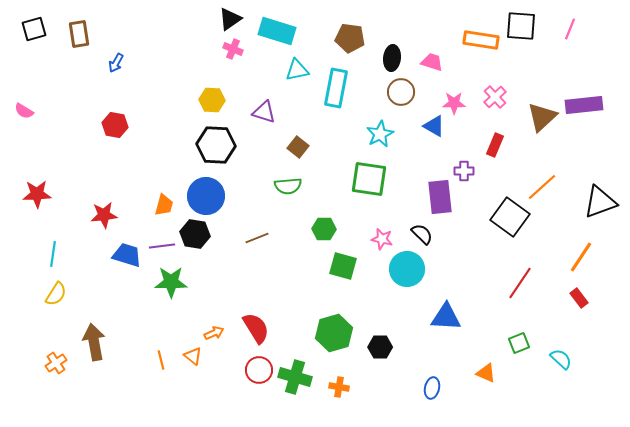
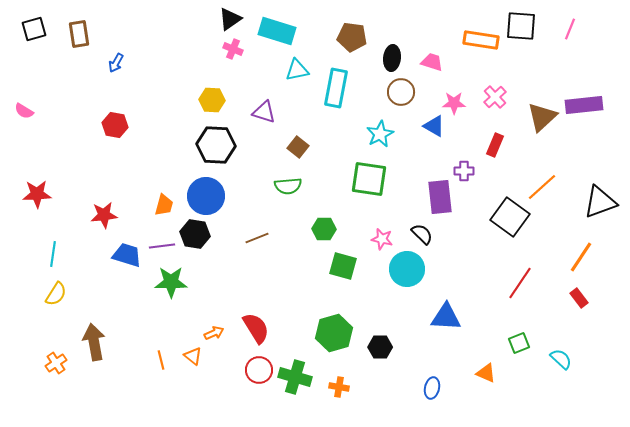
brown pentagon at (350, 38): moved 2 px right, 1 px up
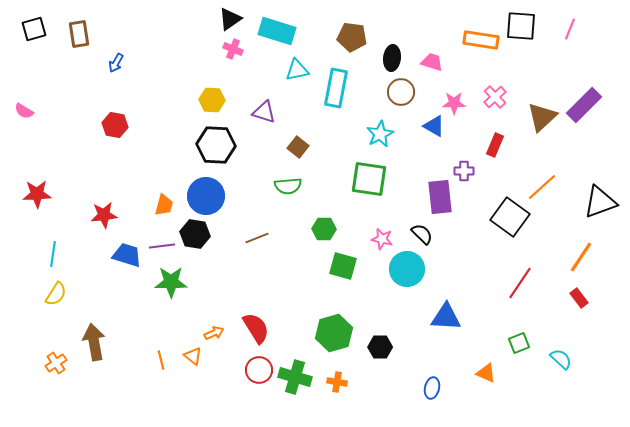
purple rectangle at (584, 105): rotated 39 degrees counterclockwise
orange cross at (339, 387): moved 2 px left, 5 px up
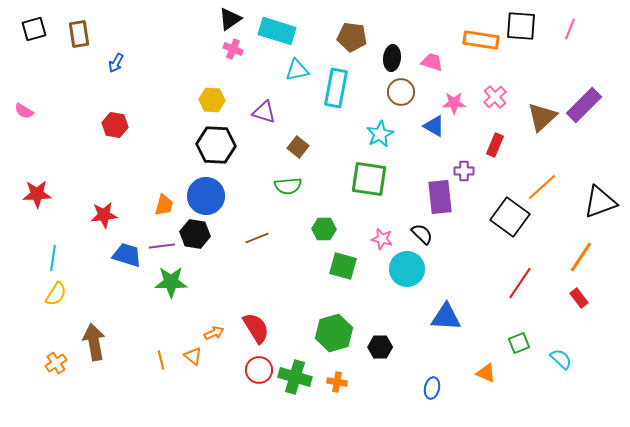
cyan line at (53, 254): moved 4 px down
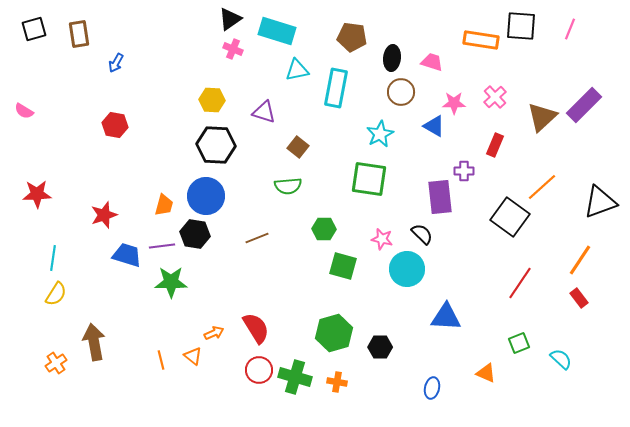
red star at (104, 215): rotated 12 degrees counterclockwise
orange line at (581, 257): moved 1 px left, 3 px down
